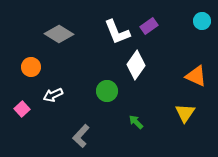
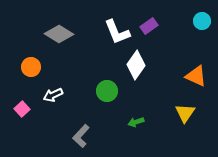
green arrow: rotated 63 degrees counterclockwise
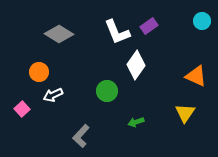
orange circle: moved 8 px right, 5 px down
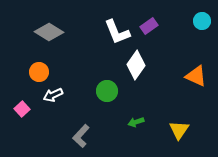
gray diamond: moved 10 px left, 2 px up
yellow triangle: moved 6 px left, 17 px down
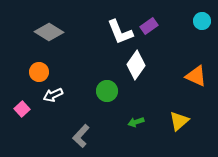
white L-shape: moved 3 px right
yellow triangle: moved 9 px up; rotated 15 degrees clockwise
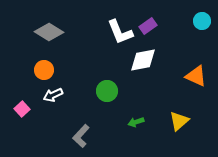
purple rectangle: moved 1 px left
white diamond: moved 7 px right, 5 px up; rotated 44 degrees clockwise
orange circle: moved 5 px right, 2 px up
